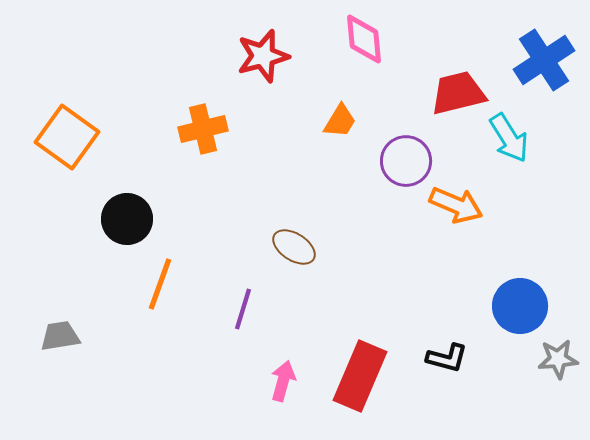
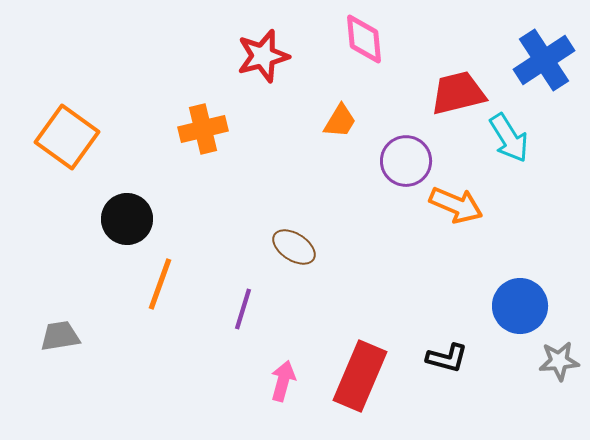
gray star: moved 1 px right, 2 px down
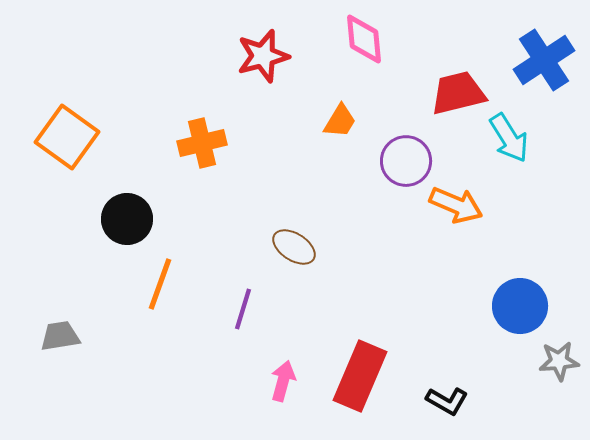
orange cross: moved 1 px left, 14 px down
black L-shape: moved 43 px down; rotated 15 degrees clockwise
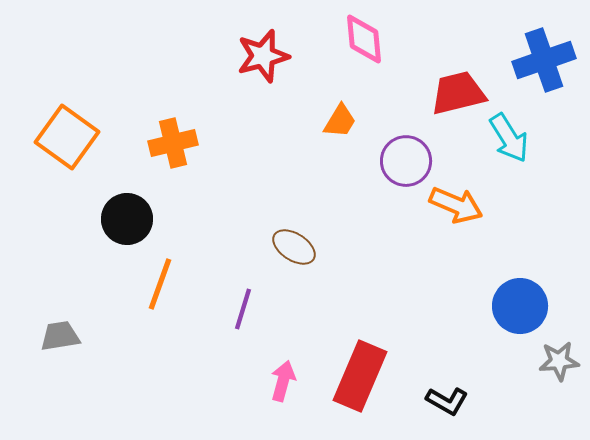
blue cross: rotated 14 degrees clockwise
orange cross: moved 29 px left
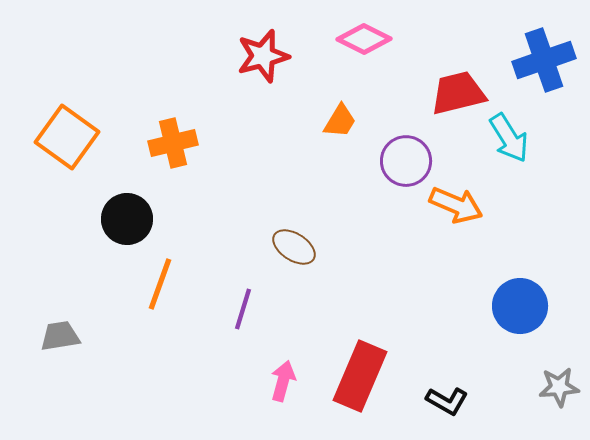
pink diamond: rotated 58 degrees counterclockwise
gray star: moved 26 px down
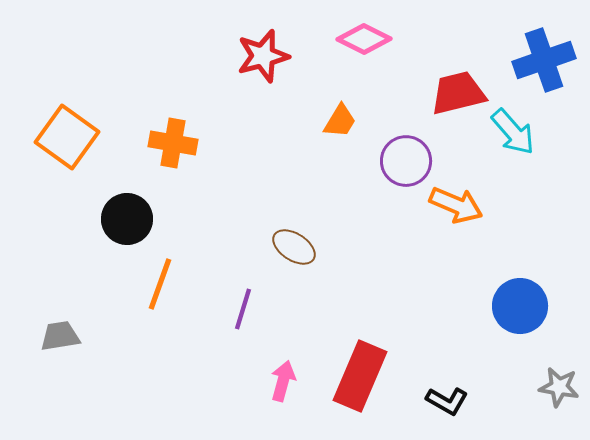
cyan arrow: moved 4 px right, 6 px up; rotated 9 degrees counterclockwise
orange cross: rotated 24 degrees clockwise
gray star: rotated 15 degrees clockwise
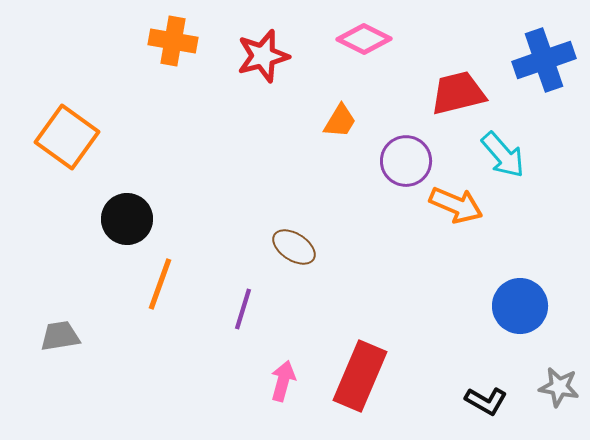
cyan arrow: moved 10 px left, 23 px down
orange cross: moved 102 px up
black L-shape: moved 39 px right
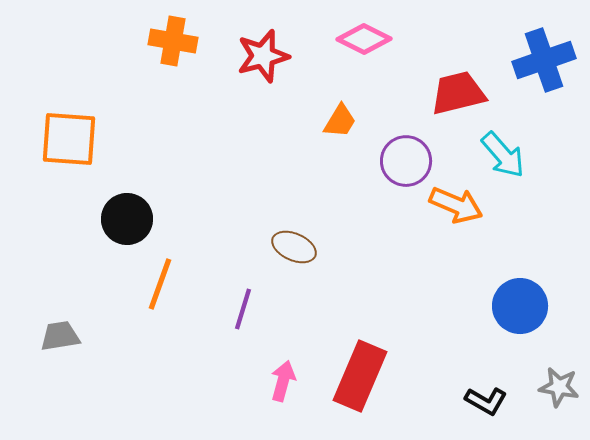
orange square: moved 2 px right, 2 px down; rotated 32 degrees counterclockwise
brown ellipse: rotated 9 degrees counterclockwise
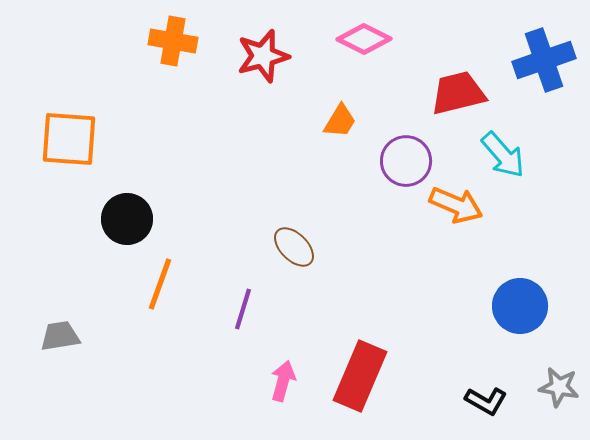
brown ellipse: rotated 21 degrees clockwise
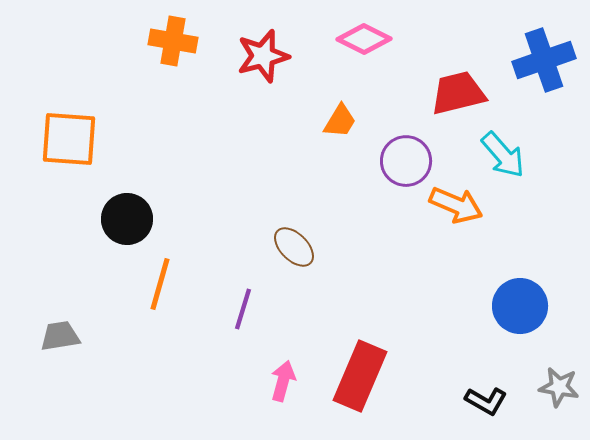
orange line: rotated 4 degrees counterclockwise
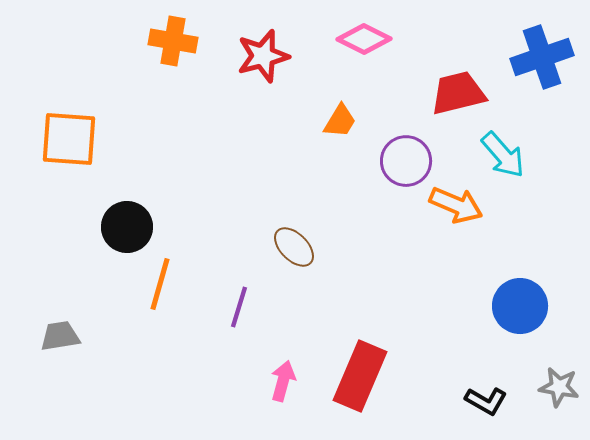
blue cross: moved 2 px left, 3 px up
black circle: moved 8 px down
purple line: moved 4 px left, 2 px up
